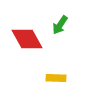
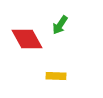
yellow rectangle: moved 2 px up
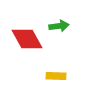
green arrow: moved 1 px left, 1 px down; rotated 132 degrees counterclockwise
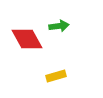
yellow rectangle: rotated 18 degrees counterclockwise
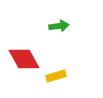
red diamond: moved 3 px left, 20 px down
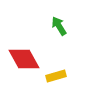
green arrow: rotated 114 degrees counterclockwise
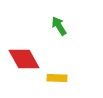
yellow rectangle: moved 1 px right, 2 px down; rotated 18 degrees clockwise
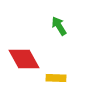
yellow rectangle: moved 1 px left
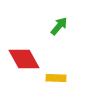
green arrow: rotated 72 degrees clockwise
